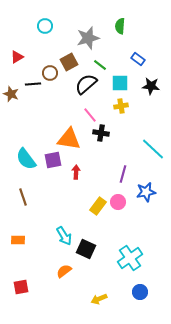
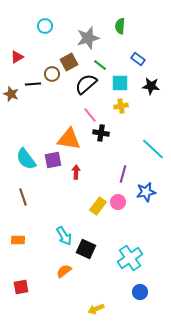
brown circle: moved 2 px right, 1 px down
yellow arrow: moved 3 px left, 10 px down
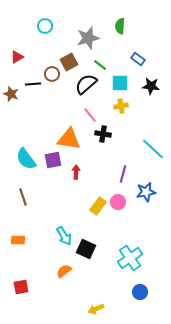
black cross: moved 2 px right, 1 px down
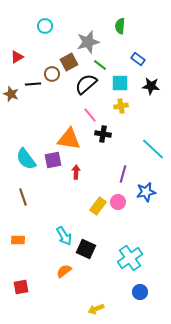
gray star: moved 4 px down
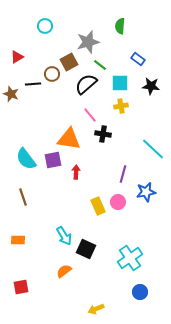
yellow rectangle: rotated 60 degrees counterclockwise
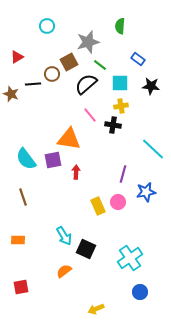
cyan circle: moved 2 px right
black cross: moved 10 px right, 9 px up
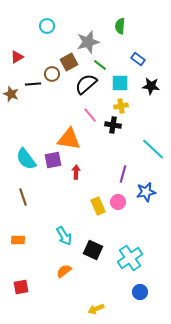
black square: moved 7 px right, 1 px down
